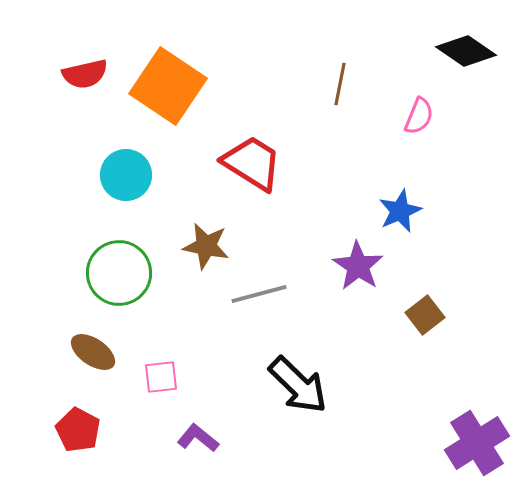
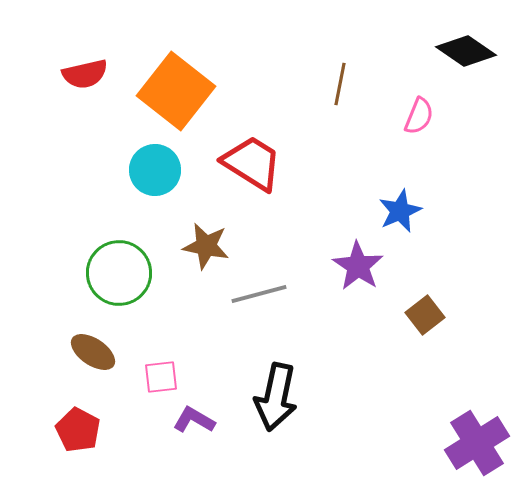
orange square: moved 8 px right, 5 px down; rotated 4 degrees clockwise
cyan circle: moved 29 px right, 5 px up
black arrow: moved 22 px left, 12 px down; rotated 58 degrees clockwise
purple L-shape: moved 4 px left, 18 px up; rotated 9 degrees counterclockwise
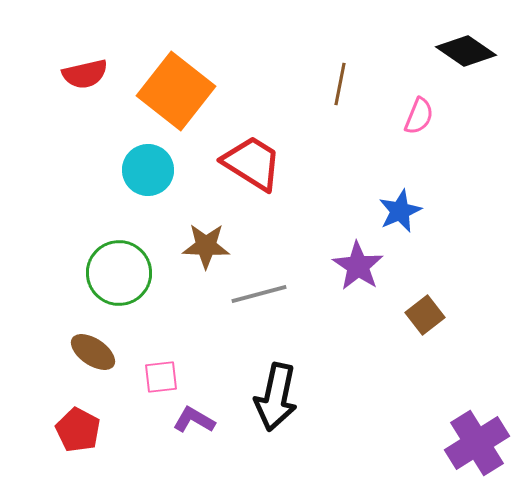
cyan circle: moved 7 px left
brown star: rotated 9 degrees counterclockwise
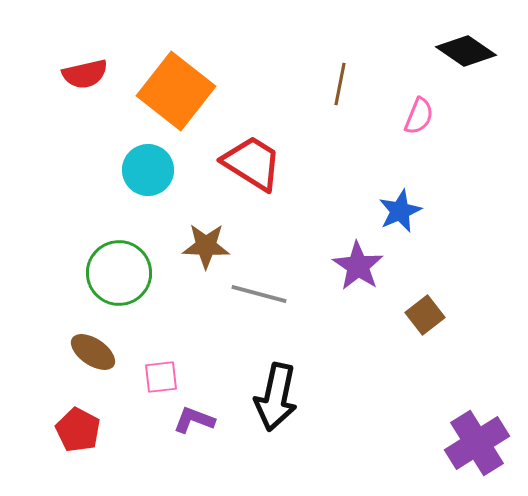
gray line: rotated 30 degrees clockwise
purple L-shape: rotated 9 degrees counterclockwise
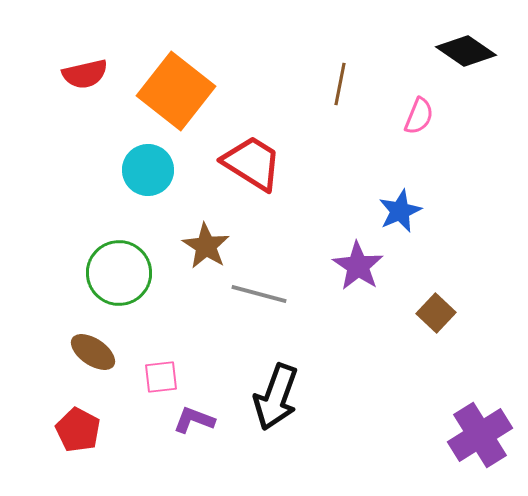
brown star: rotated 30 degrees clockwise
brown square: moved 11 px right, 2 px up; rotated 9 degrees counterclockwise
black arrow: rotated 8 degrees clockwise
purple cross: moved 3 px right, 8 px up
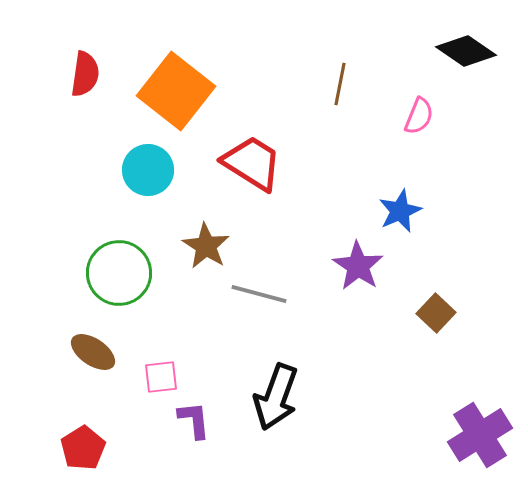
red semicircle: rotated 69 degrees counterclockwise
purple L-shape: rotated 63 degrees clockwise
red pentagon: moved 5 px right, 18 px down; rotated 12 degrees clockwise
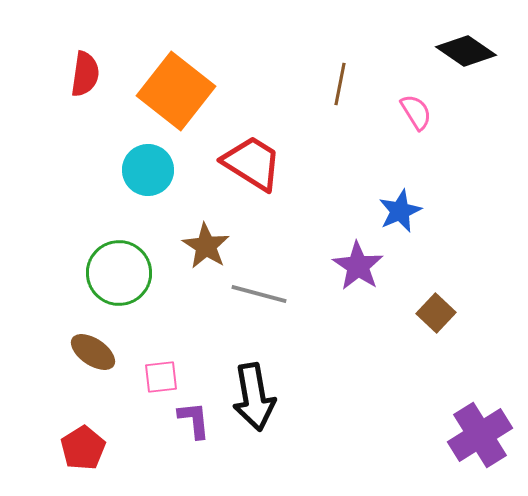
pink semicircle: moved 3 px left, 4 px up; rotated 54 degrees counterclockwise
black arrow: moved 22 px left; rotated 30 degrees counterclockwise
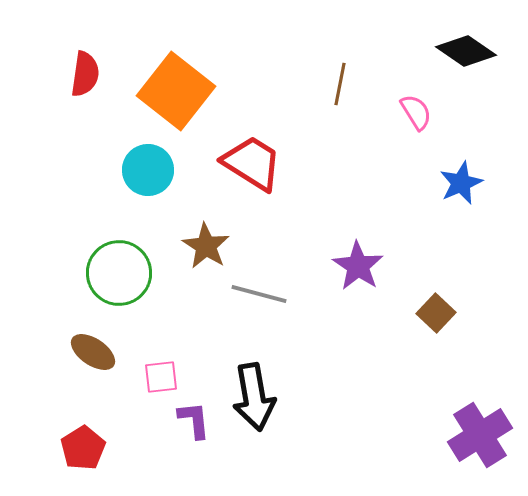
blue star: moved 61 px right, 28 px up
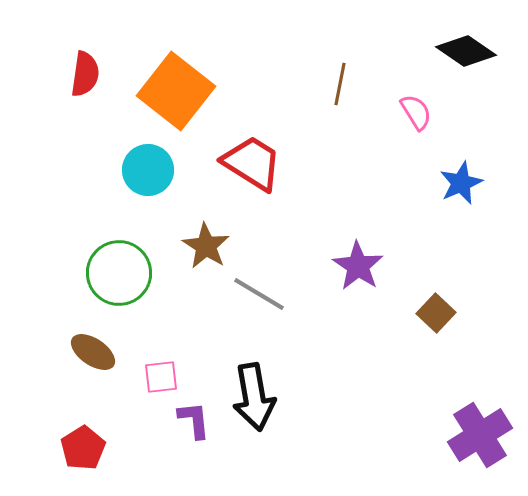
gray line: rotated 16 degrees clockwise
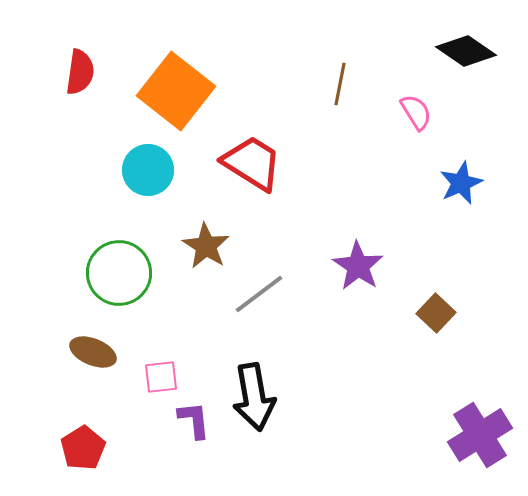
red semicircle: moved 5 px left, 2 px up
gray line: rotated 68 degrees counterclockwise
brown ellipse: rotated 12 degrees counterclockwise
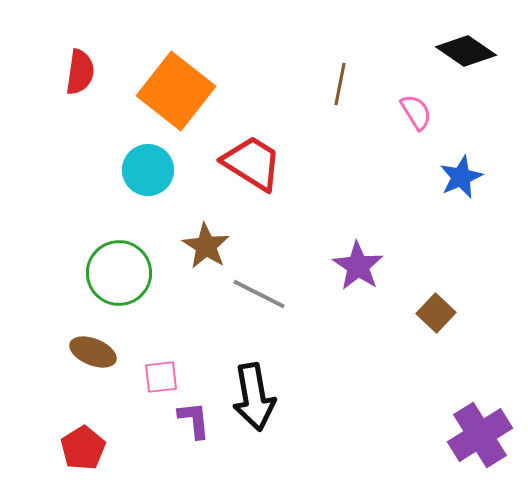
blue star: moved 6 px up
gray line: rotated 64 degrees clockwise
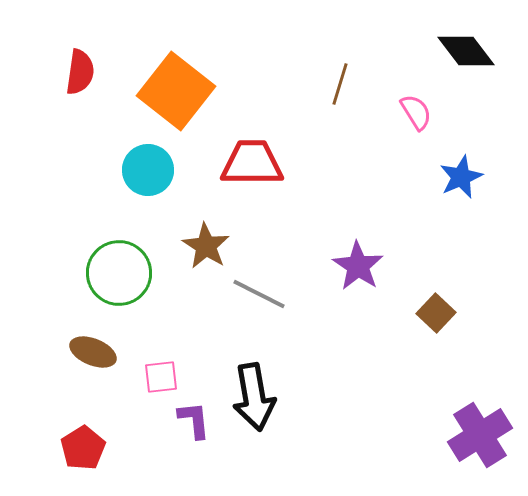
black diamond: rotated 18 degrees clockwise
brown line: rotated 6 degrees clockwise
red trapezoid: rotated 32 degrees counterclockwise
